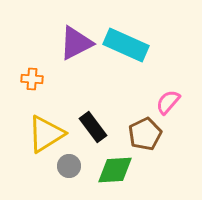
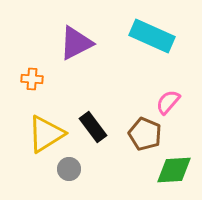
cyan rectangle: moved 26 px right, 9 px up
brown pentagon: rotated 24 degrees counterclockwise
gray circle: moved 3 px down
green diamond: moved 59 px right
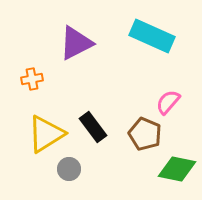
orange cross: rotated 15 degrees counterclockwise
green diamond: moved 3 px right, 1 px up; rotated 15 degrees clockwise
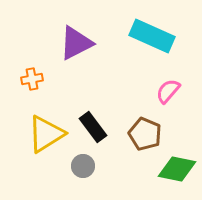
pink semicircle: moved 11 px up
gray circle: moved 14 px right, 3 px up
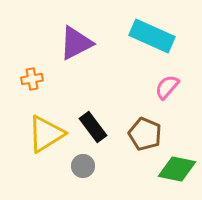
pink semicircle: moved 1 px left, 4 px up
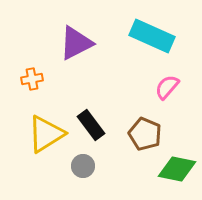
black rectangle: moved 2 px left, 2 px up
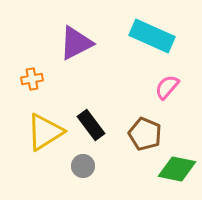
yellow triangle: moved 1 px left, 2 px up
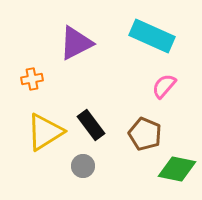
pink semicircle: moved 3 px left, 1 px up
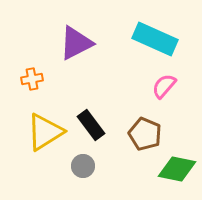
cyan rectangle: moved 3 px right, 3 px down
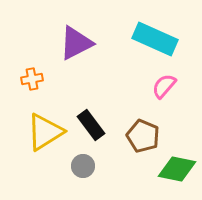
brown pentagon: moved 2 px left, 2 px down
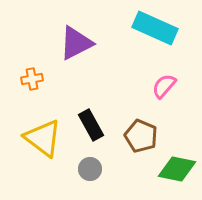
cyan rectangle: moved 11 px up
black rectangle: rotated 8 degrees clockwise
yellow triangle: moved 2 px left, 6 px down; rotated 51 degrees counterclockwise
brown pentagon: moved 2 px left
gray circle: moved 7 px right, 3 px down
